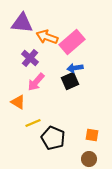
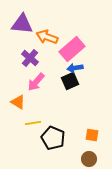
purple triangle: moved 1 px down
pink rectangle: moved 7 px down
yellow line: rotated 14 degrees clockwise
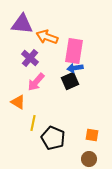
pink rectangle: moved 2 px right, 2 px down; rotated 40 degrees counterclockwise
yellow line: rotated 70 degrees counterclockwise
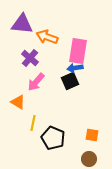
pink rectangle: moved 4 px right
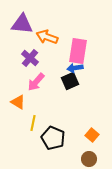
orange square: rotated 32 degrees clockwise
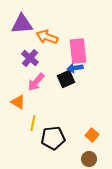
purple triangle: rotated 10 degrees counterclockwise
pink rectangle: rotated 15 degrees counterclockwise
black square: moved 4 px left, 2 px up
black pentagon: rotated 30 degrees counterclockwise
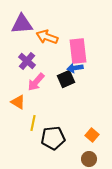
purple cross: moved 3 px left, 3 px down
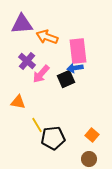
pink arrow: moved 5 px right, 8 px up
orange triangle: rotated 21 degrees counterclockwise
yellow line: moved 4 px right, 2 px down; rotated 42 degrees counterclockwise
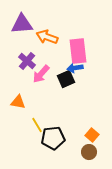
brown circle: moved 7 px up
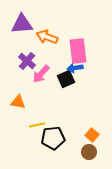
yellow line: rotated 70 degrees counterclockwise
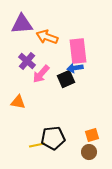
yellow line: moved 20 px down
orange square: rotated 32 degrees clockwise
